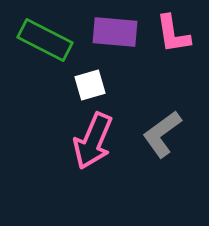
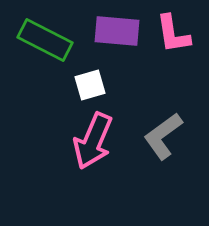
purple rectangle: moved 2 px right, 1 px up
gray L-shape: moved 1 px right, 2 px down
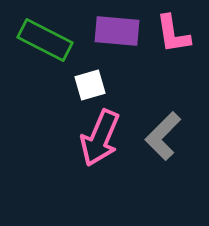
gray L-shape: rotated 9 degrees counterclockwise
pink arrow: moved 7 px right, 3 px up
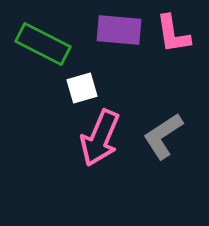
purple rectangle: moved 2 px right, 1 px up
green rectangle: moved 2 px left, 4 px down
white square: moved 8 px left, 3 px down
gray L-shape: rotated 12 degrees clockwise
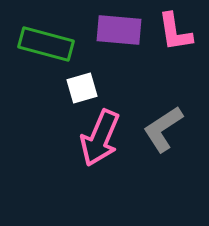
pink L-shape: moved 2 px right, 2 px up
green rectangle: moved 3 px right; rotated 12 degrees counterclockwise
gray L-shape: moved 7 px up
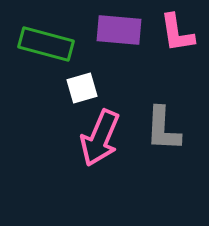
pink L-shape: moved 2 px right, 1 px down
gray L-shape: rotated 54 degrees counterclockwise
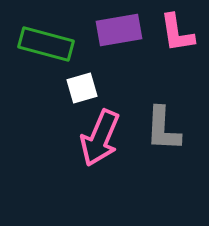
purple rectangle: rotated 15 degrees counterclockwise
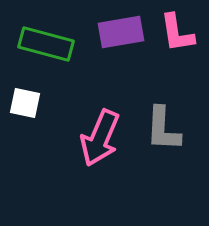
purple rectangle: moved 2 px right, 2 px down
white square: moved 57 px left, 15 px down; rotated 28 degrees clockwise
